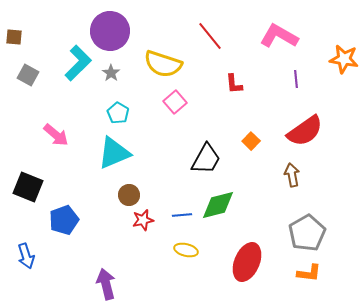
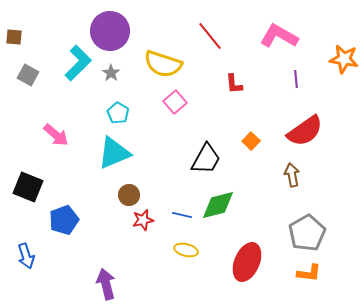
blue line: rotated 18 degrees clockwise
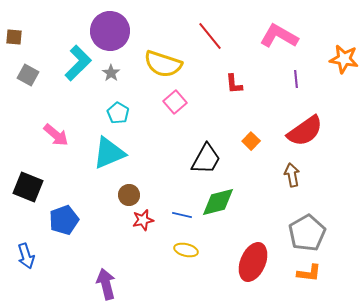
cyan triangle: moved 5 px left
green diamond: moved 3 px up
red ellipse: moved 6 px right
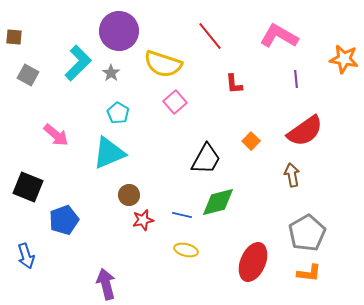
purple circle: moved 9 px right
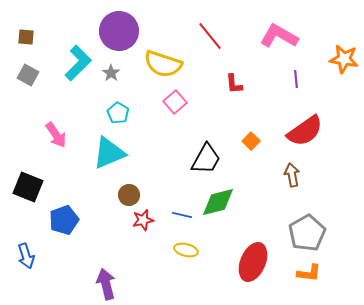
brown square: moved 12 px right
pink arrow: rotated 16 degrees clockwise
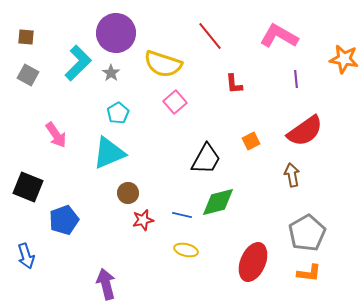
purple circle: moved 3 px left, 2 px down
cyan pentagon: rotated 10 degrees clockwise
orange square: rotated 18 degrees clockwise
brown circle: moved 1 px left, 2 px up
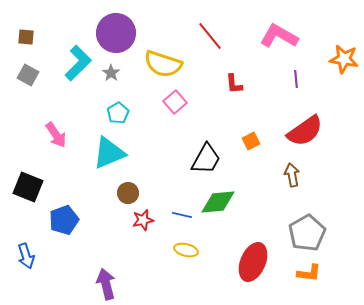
green diamond: rotated 9 degrees clockwise
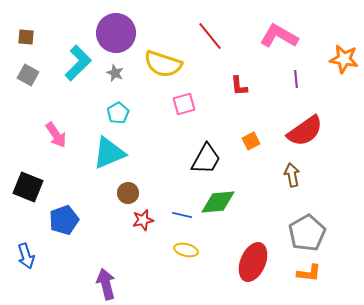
gray star: moved 4 px right; rotated 12 degrees counterclockwise
red L-shape: moved 5 px right, 2 px down
pink square: moved 9 px right, 2 px down; rotated 25 degrees clockwise
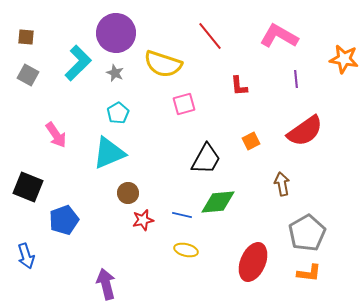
brown arrow: moved 10 px left, 9 px down
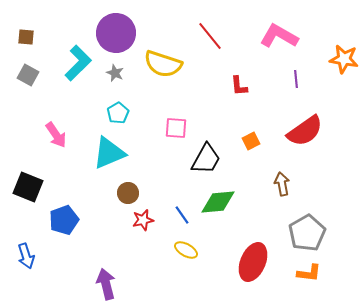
pink square: moved 8 px left, 24 px down; rotated 20 degrees clockwise
blue line: rotated 42 degrees clockwise
yellow ellipse: rotated 15 degrees clockwise
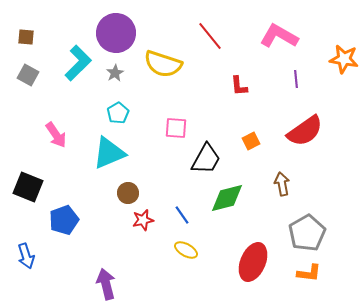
gray star: rotated 18 degrees clockwise
green diamond: moved 9 px right, 4 px up; rotated 9 degrees counterclockwise
